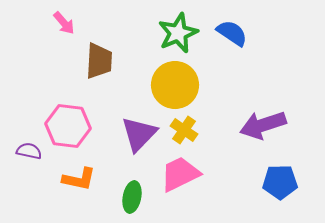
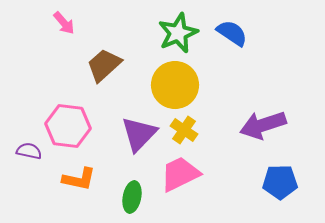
brown trapezoid: moved 5 px right, 4 px down; rotated 135 degrees counterclockwise
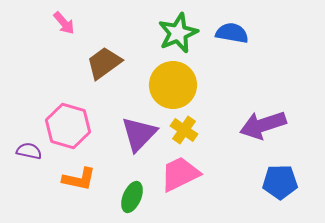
blue semicircle: rotated 24 degrees counterclockwise
brown trapezoid: moved 2 px up; rotated 6 degrees clockwise
yellow circle: moved 2 px left
pink hexagon: rotated 9 degrees clockwise
green ellipse: rotated 12 degrees clockwise
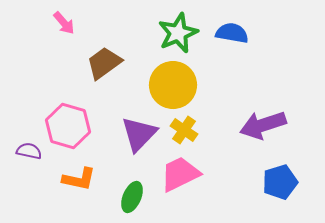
blue pentagon: rotated 16 degrees counterclockwise
